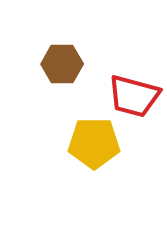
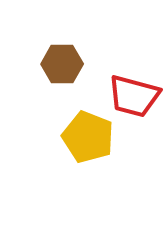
yellow pentagon: moved 6 px left, 6 px up; rotated 21 degrees clockwise
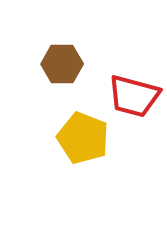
yellow pentagon: moved 5 px left, 1 px down
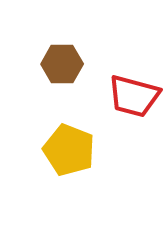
yellow pentagon: moved 14 px left, 12 px down
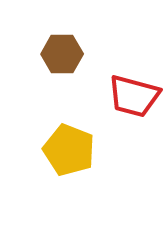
brown hexagon: moved 10 px up
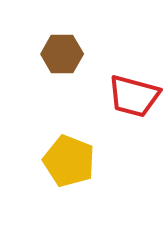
yellow pentagon: moved 11 px down
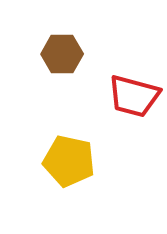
yellow pentagon: rotated 9 degrees counterclockwise
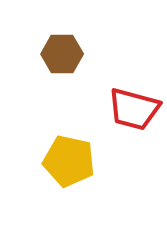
red trapezoid: moved 13 px down
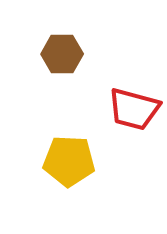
yellow pentagon: rotated 9 degrees counterclockwise
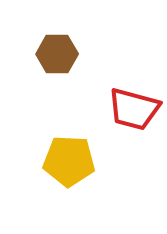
brown hexagon: moved 5 px left
